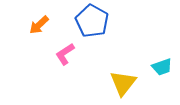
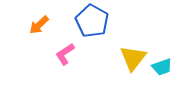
yellow triangle: moved 10 px right, 25 px up
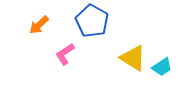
yellow triangle: rotated 36 degrees counterclockwise
cyan trapezoid: rotated 15 degrees counterclockwise
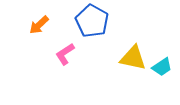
yellow triangle: rotated 20 degrees counterclockwise
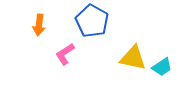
orange arrow: rotated 40 degrees counterclockwise
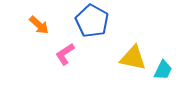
orange arrow: rotated 55 degrees counterclockwise
cyan trapezoid: moved 1 px right, 3 px down; rotated 30 degrees counterclockwise
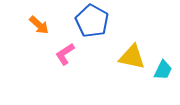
yellow triangle: moved 1 px left, 1 px up
